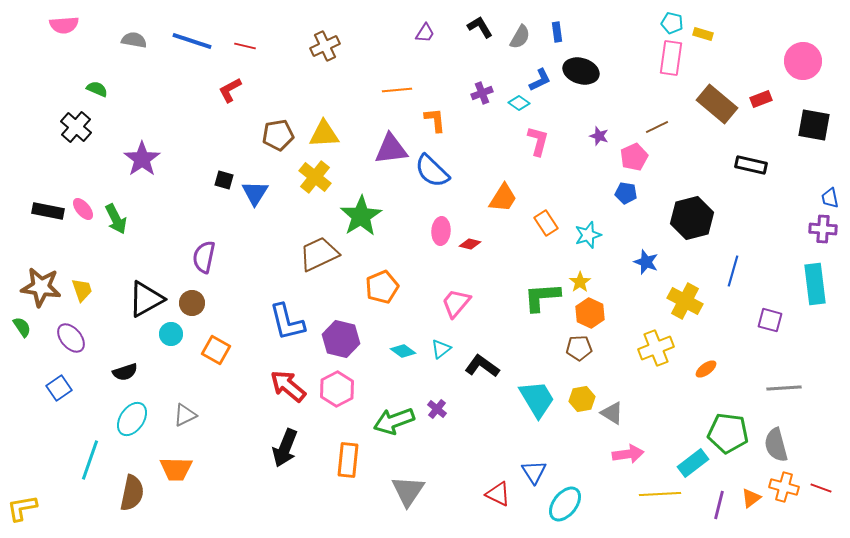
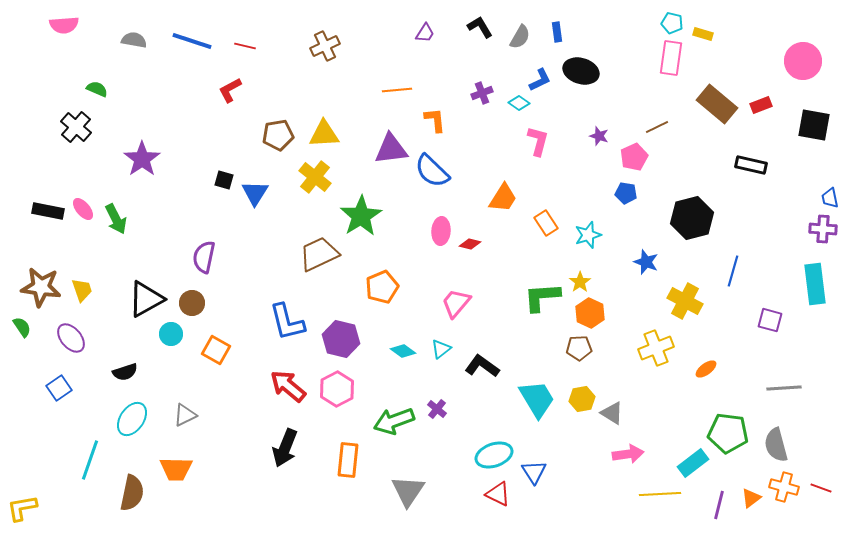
red rectangle at (761, 99): moved 6 px down
cyan ellipse at (565, 504): moved 71 px left, 49 px up; rotated 33 degrees clockwise
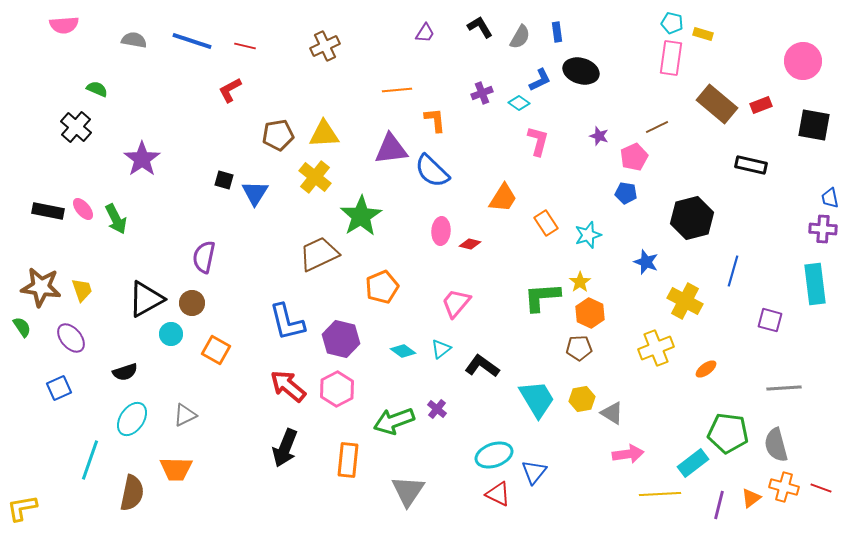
blue square at (59, 388): rotated 10 degrees clockwise
blue triangle at (534, 472): rotated 12 degrees clockwise
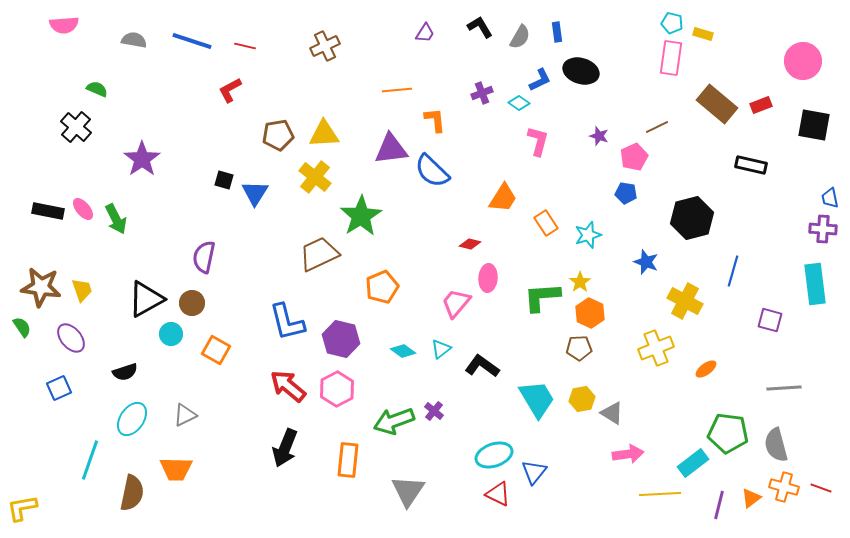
pink ellipse at (441, 231): moved 47 px right, 47 px down
purple cross at (437, 409): moved 3 px left, 2 px down
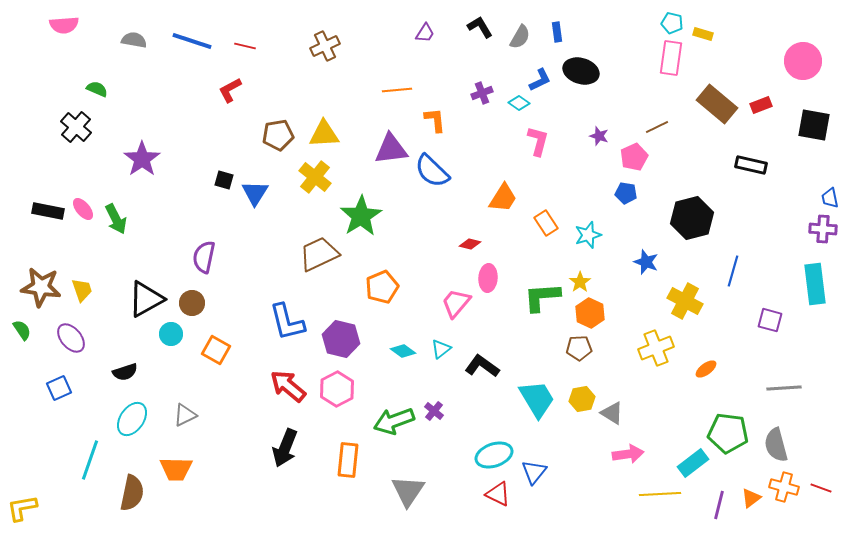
green semicircle at (22, 327): moved 3 px down
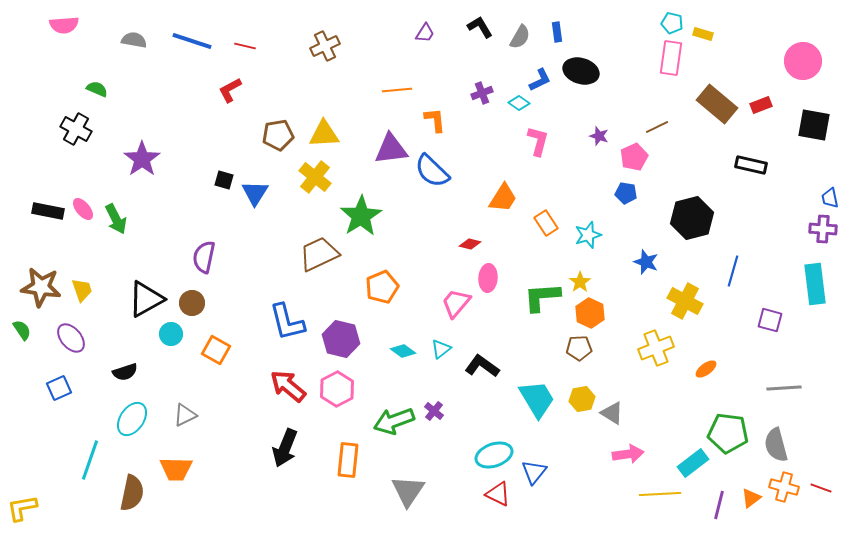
black cross at (76, 127): moved 2 px down; rotated 12 degrees counterclockwise
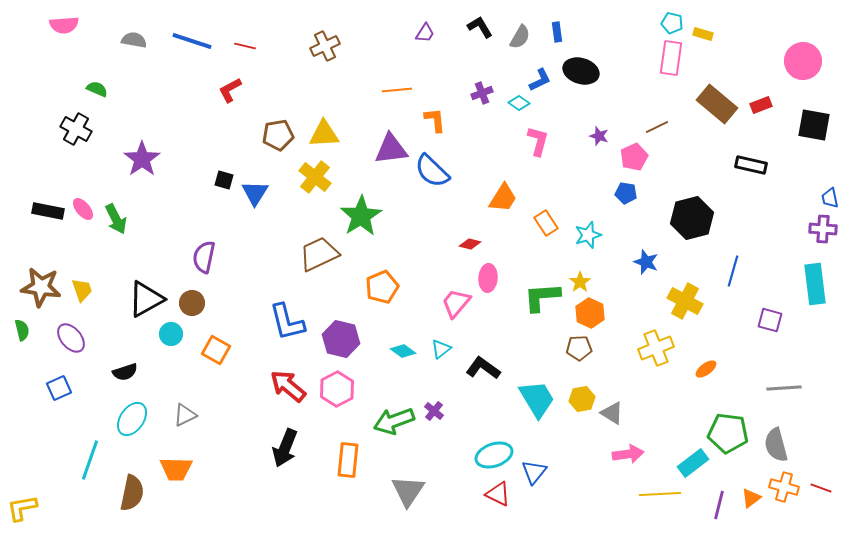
green semicircle at (22, 330): rotated 20 degrees clockwise
black L-shape at (482, 366): moved 1 px right, 2 px down
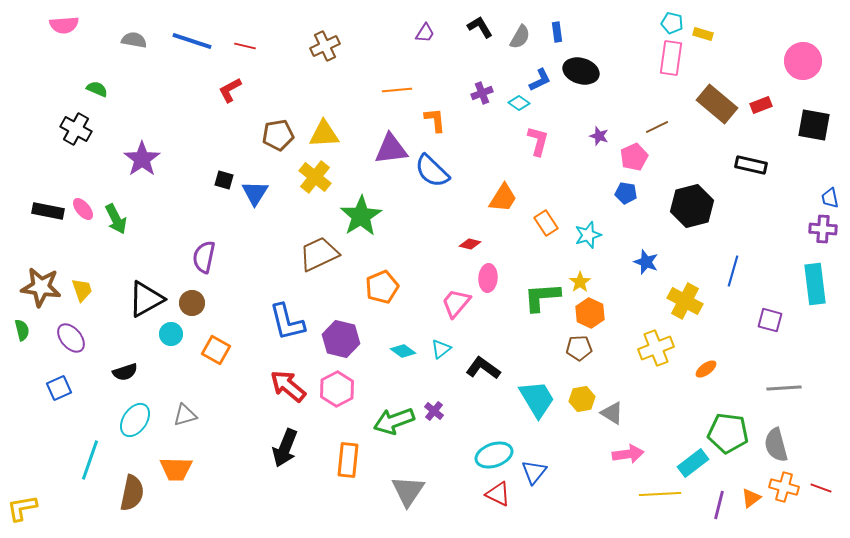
black hexagon at (692, 218): moved 12 px up
gray triangle at (185, 415): rotated 10 degrees clockwise
cyan ellipse at (132, 419): moved 3 px right, 1 px down
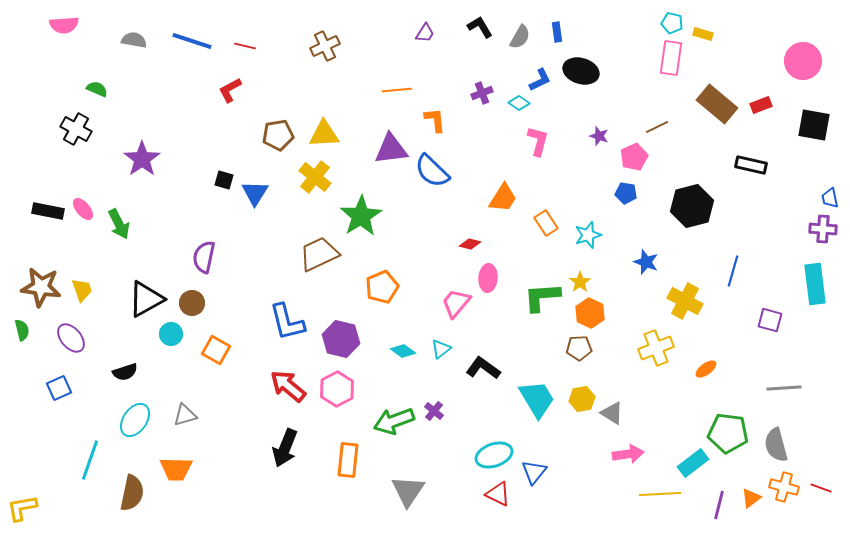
green arrow at (116, 219): moved 3 px right, 5 px down
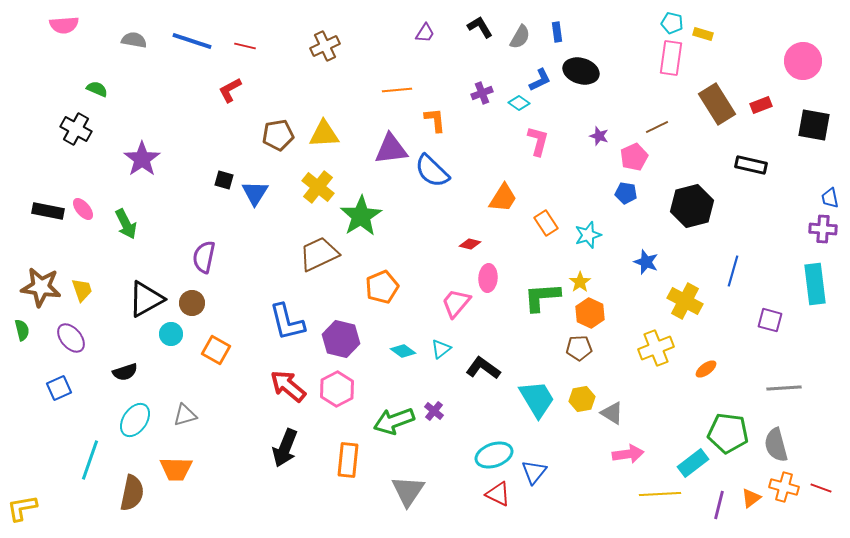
brown rectangle at (717, 104): rotated 18 degrees clockwise
yellow cross at (315, 177): moved 3 px right, 10 px down
green arrow at (119, 224): moved 7 px right
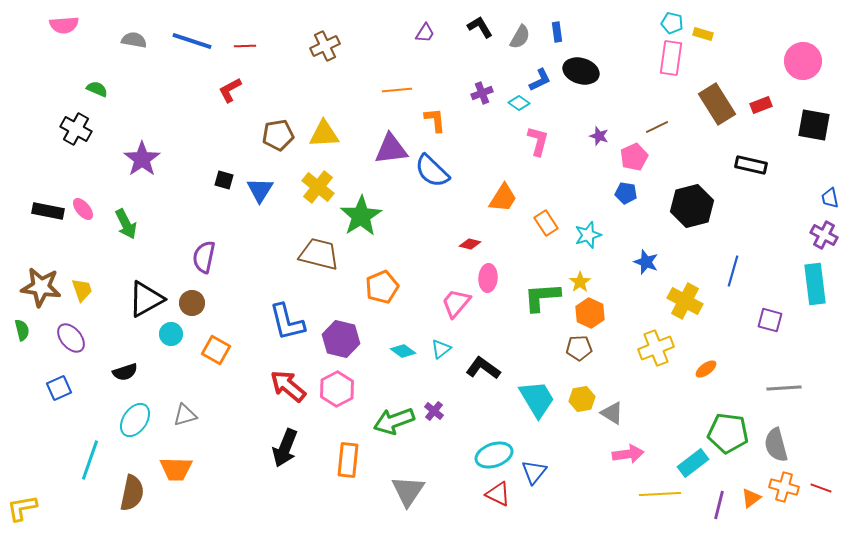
red line at (245, 46): rotated 15 degrees counterclockwise
blue triangle at (255, 193): moved 5 px right, 3 px up
purple cross at (823, 229): moved 1 px right, 6 px down; rotated 24 degrees clockwise
brown trapezoid at (319, 254): rotated 39 degrees clockwise
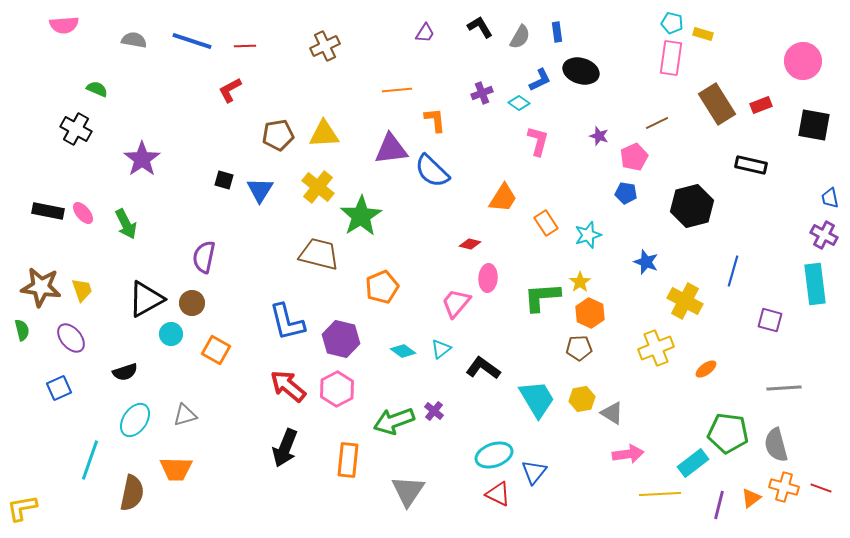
brown line at (657, 127): moved 4 px up
pink ellipse at (83, 209): moved 4 px down
